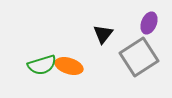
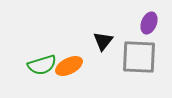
black triangle: moved 7 px down
gray square: rotated 36 degrees clockwise
orange ellipse: rotated 44 degrees counterclockwise
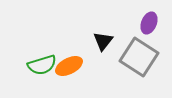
gray square: rotated 30 degrees clockwise
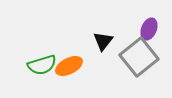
purple ellipse: moved 6 px down
gray square: rotated 18 degrees clockwise
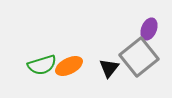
black triangle: moved 6 px right, 27 px down
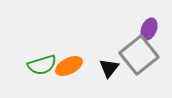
gray square: moved 2 px up
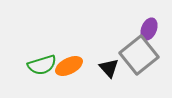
black triangle: rotated 20 degrees counterclockwise
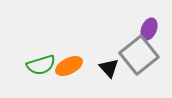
green semicircle: moved 1 px left
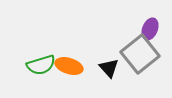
purple ellipse: moved 1 px right
gray square: moved 1 px right, 1 px up
orange ellipse: rotated 44 degrees clockwise
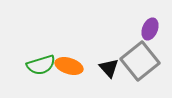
gray square: moved 7 px down
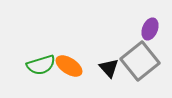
orange ellipse: rotated 16 degrees clockwise
